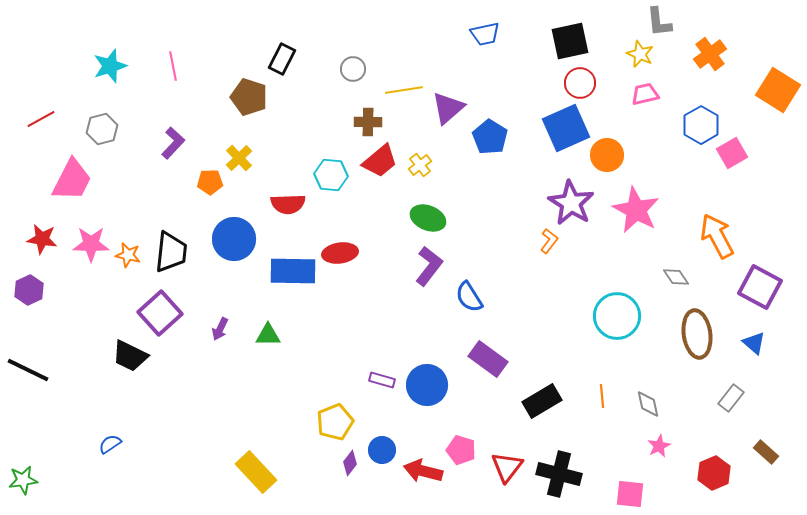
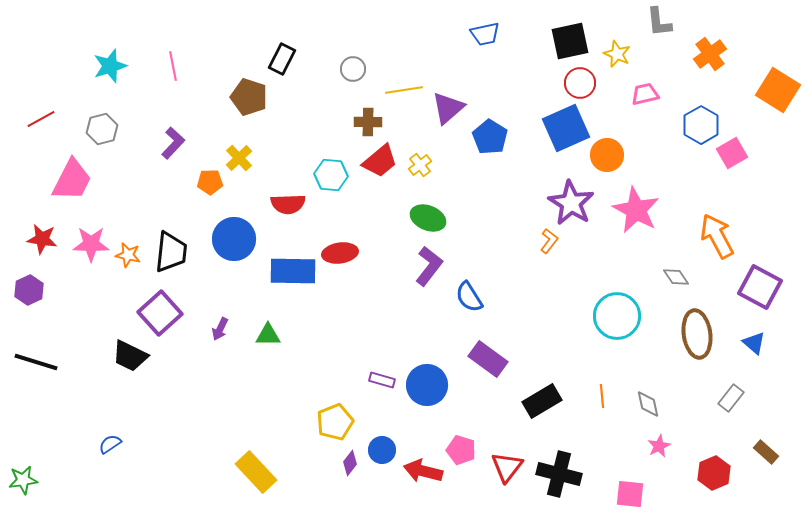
yellow star at (640, 54): moved 23 px left
black line at (28, 370): moved 8 px right, 8 px up; rotated 9 degrees counterclockwise
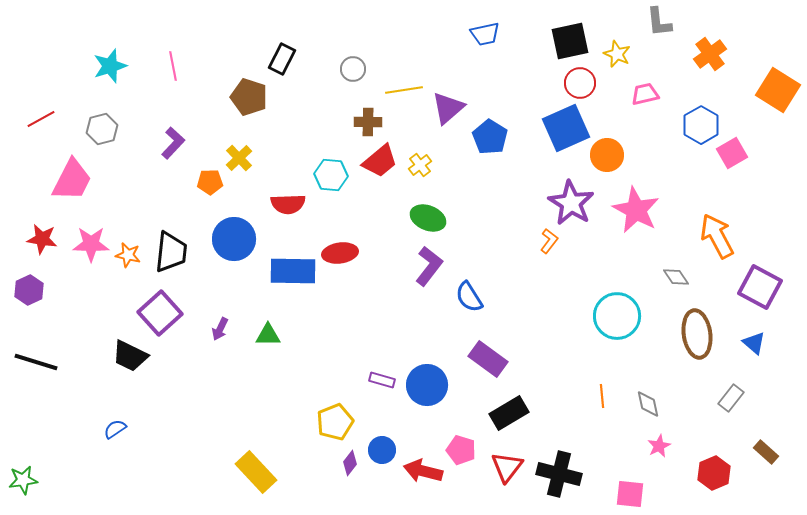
black rectangle at (542, 401): moved 33 px left, 12 px down
blue semicircle at (110, 444): moved 5 px right, 15 px up
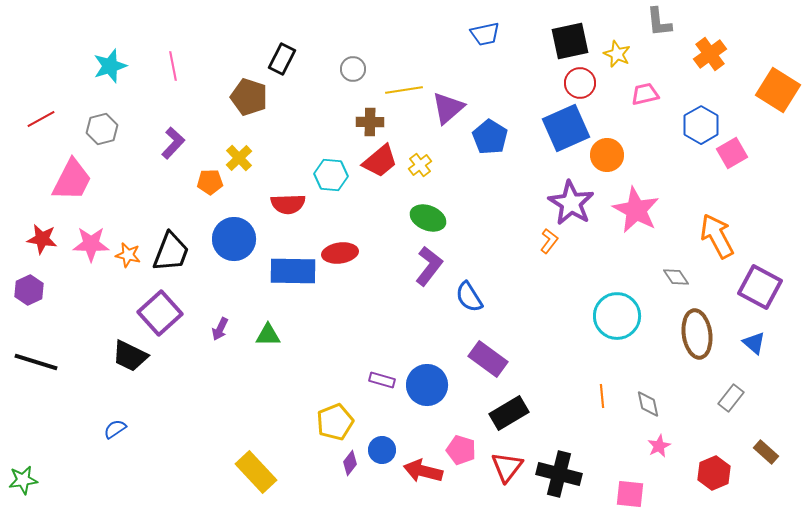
brown cross at (368, 122): moved 2 px right
black trapezoid at (171, 252): rotated 15 degrees clockwise
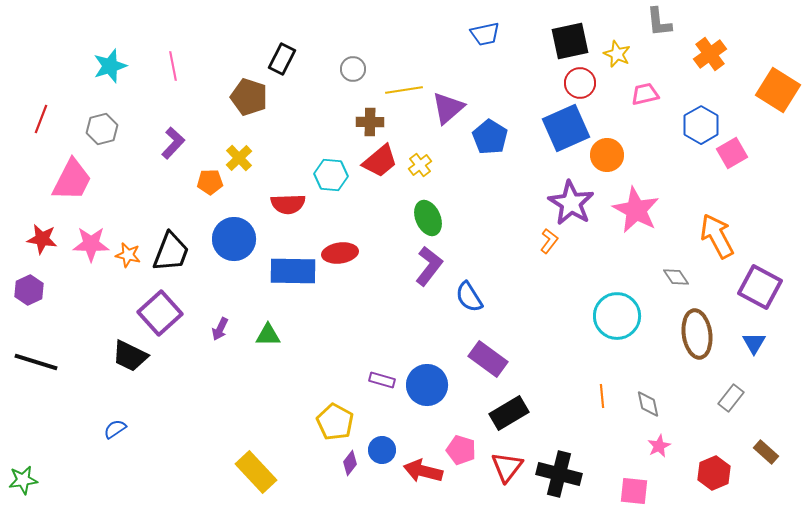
red line at (41, 119): rotated 40 degrees counterclockwise
green ellipse at (428, 218): rotated 44 degrees clockwise
blue triangle at (754, 343): rotated 20 degrees clockwise
yellow pentagon at (335, 422): rotated 21 degrees counterclockwise
pink square at (630, 494): moved 4 px right, 3 px up
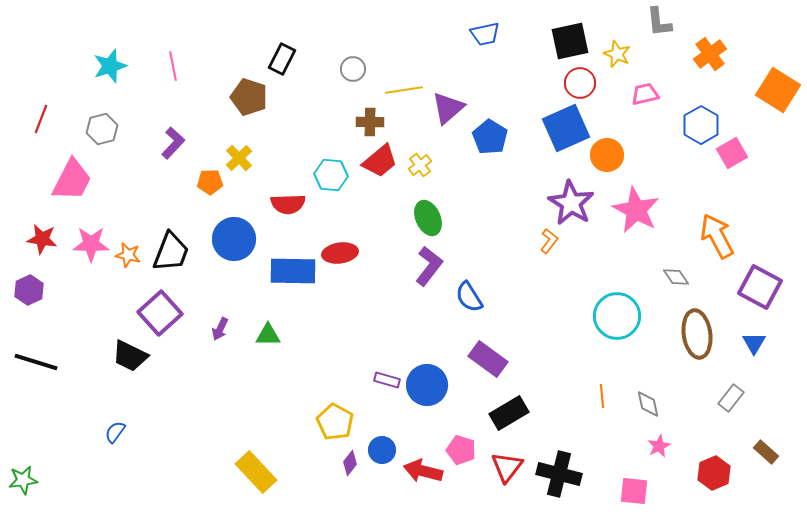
purple rectangle at (382, 380): moved 5 px right
blue semicircle at (115, 429): moved 3 px down; rotated 20 degrees counterclockwise
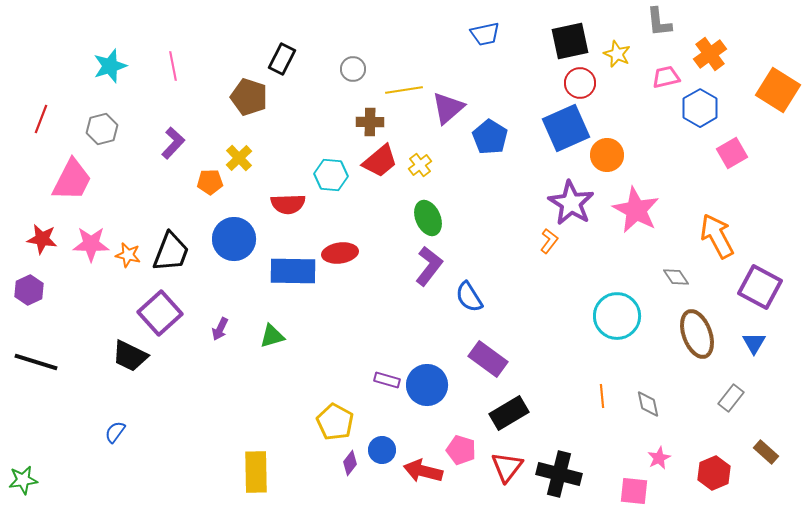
pink trapezoid at (645, 94): moved 21 px right, 17 px up
blue hexagon at (701, 125): moved 1 px left, 17 px up
brown ellipse at (697, 334): rotated 12 degrees counterclockwise
green triangle at (268, 335): moved 4 px right, 1 px down; rotated 16 degrees counterclockwise
pink star at (659, 446): moved 12 px down
yellow rectangle at (256, 472): rotated 42 degrees clockwise
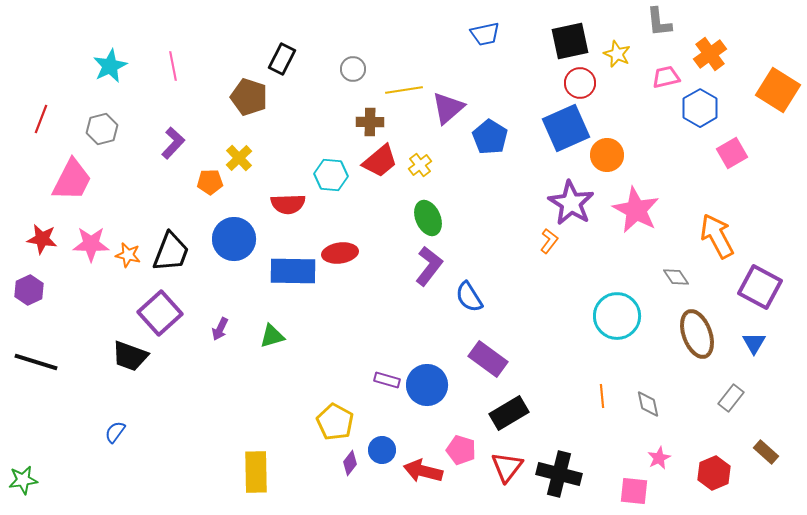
cyan star at (110, 66): rotated 8 degrees counterclockwise
black trapezoid at (130, 356): rotated 6 degrees counterclockwise
